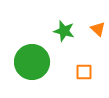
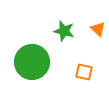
orange square: rotated 12 degrees clockwise
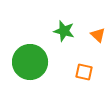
orange triangle: moved 6 px down
green circle: moved 2 px left
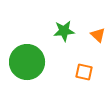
green star: rotated 20 degrees counterclockwise
green circle: moved 3 px left
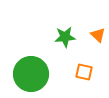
green star: moved 1 px right, 6 px down
green circle: moved 4 px right, 12 px down
